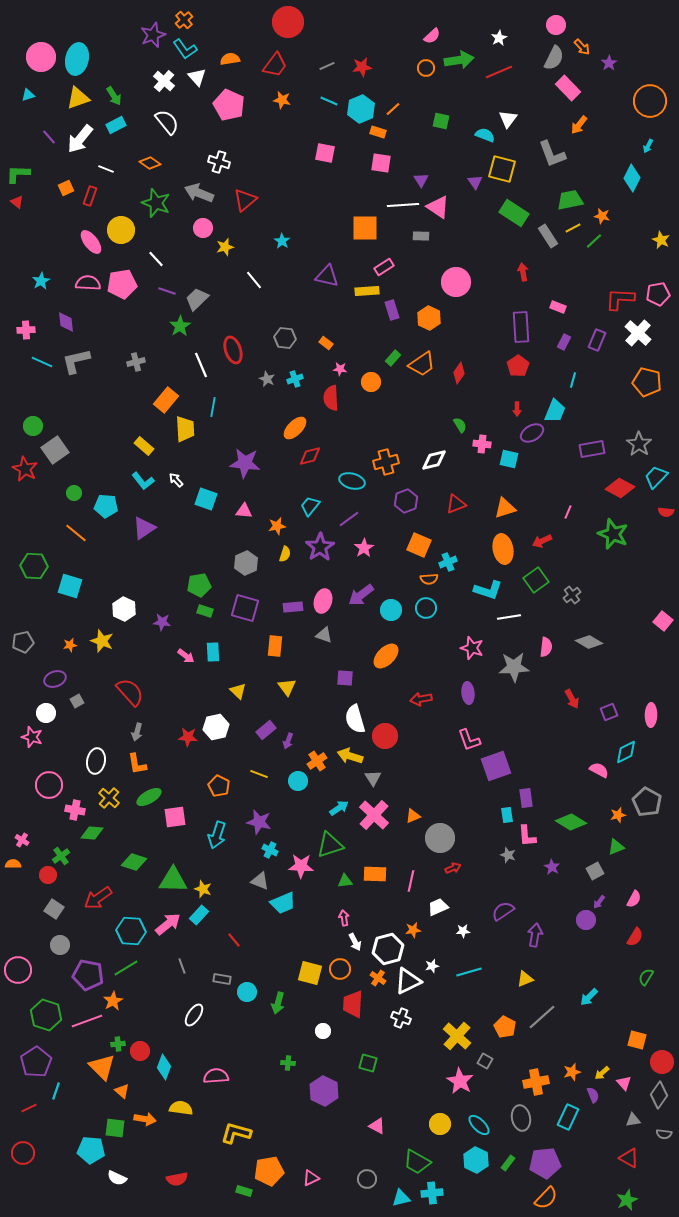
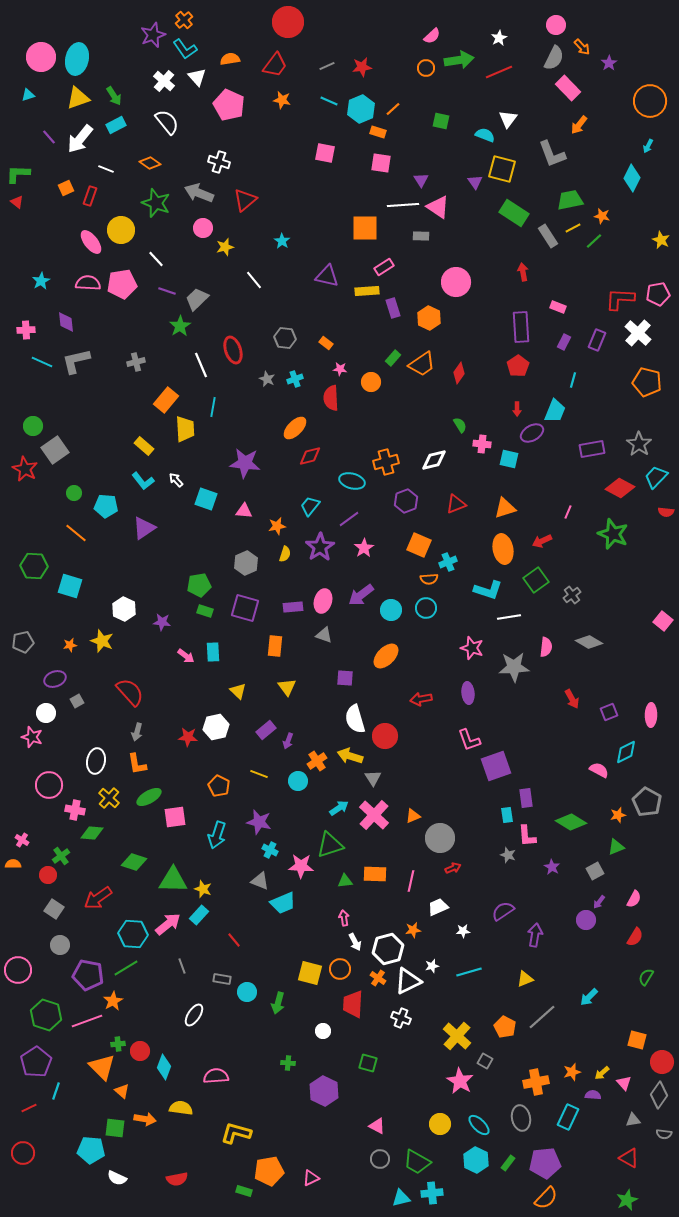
purple rectangle at (392, 310): moved 1 px right, 2 px up
cyan hexagon at (131, 931): moved 2 px right, 3 px down
purple semicircle at (593, 1095): rotated 63 degrees counterclockwise
gray circle at (367, 1179): moved 13 px right, 20 px up
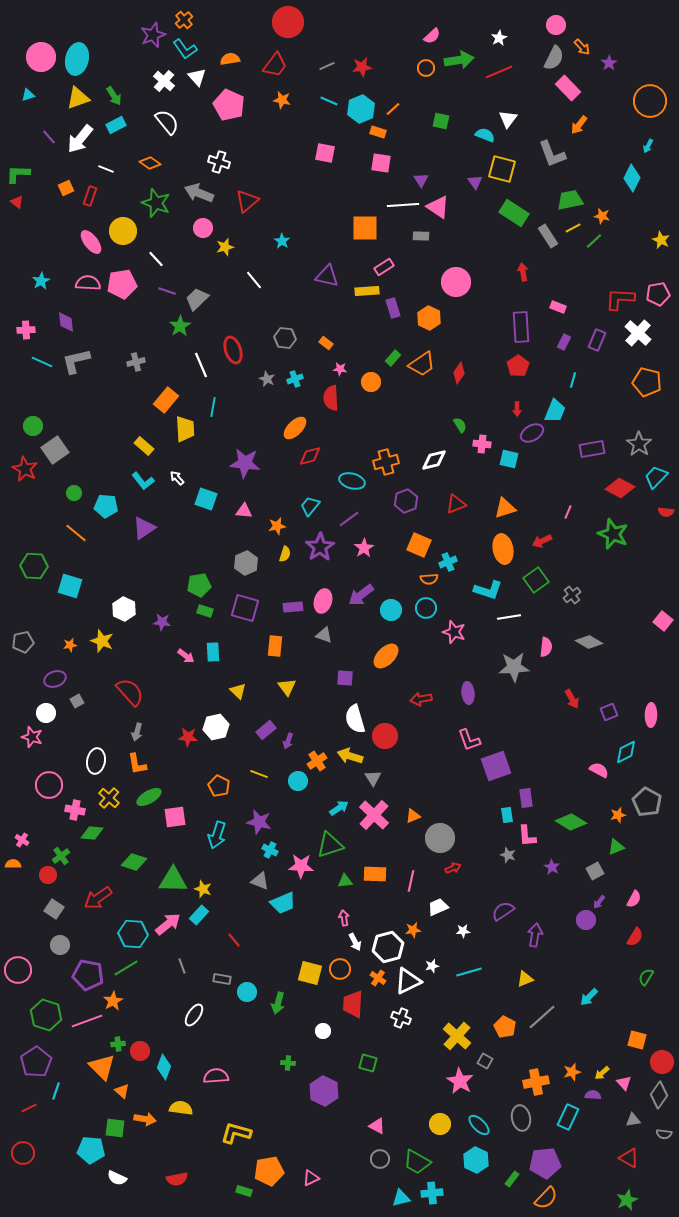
red triangle at (245, 200): moved 2 px right, 1 px down
yellow circle at (121, 230): moved 2 px right, 1 px down
white arrow at (176, 480): moved 1 px right, 2 px up
pink star at (472, 648): moved 18 px left, 16 px up
white hexagon at (388, 949): moved 2 px up
green rectangle at (508, 1163): moved 4 px right, 16 px down
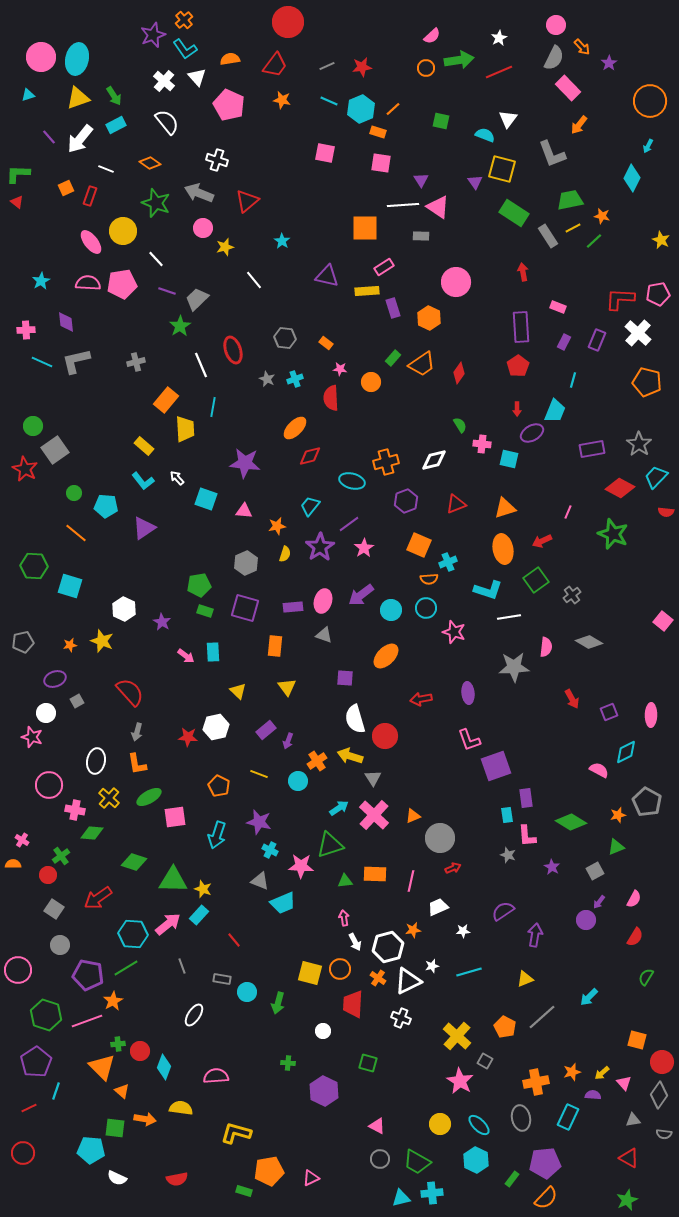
white cross at (219, 162): moved 2 px left, 2 px up
purple line at (349, 519): moved 5 px down
purple star at (162, 622): rotated 24 degrees clockwise
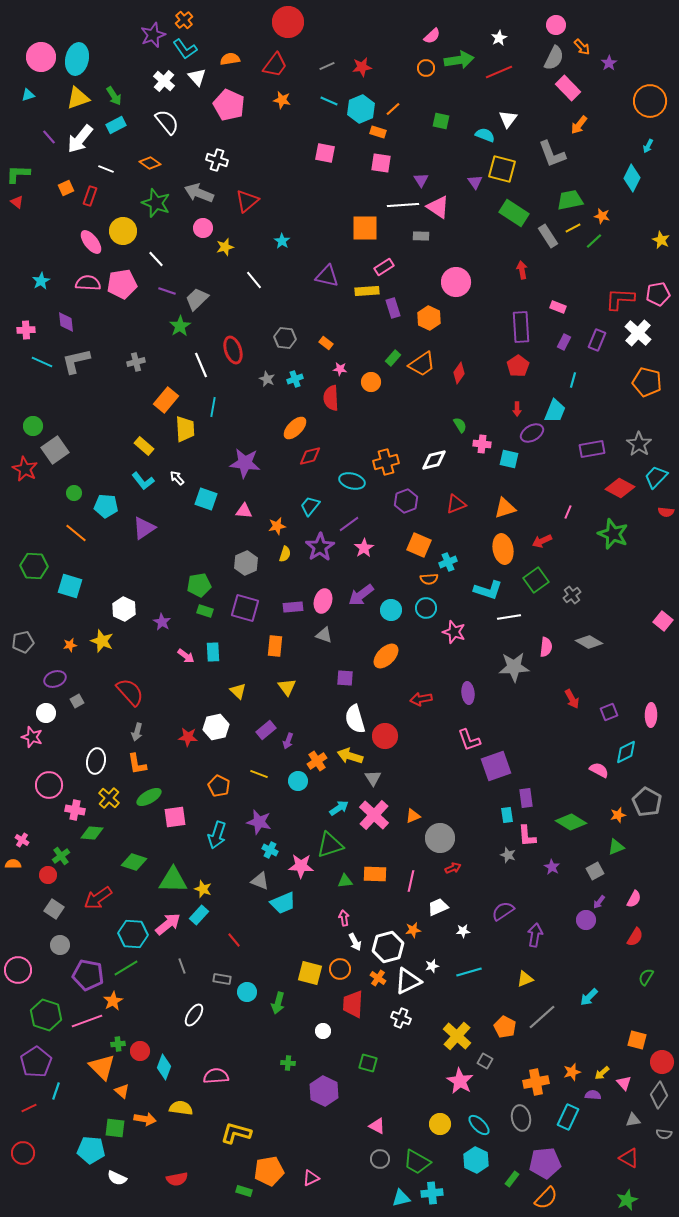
red arrow at (523, 272): moved 1 px left, 2 px up
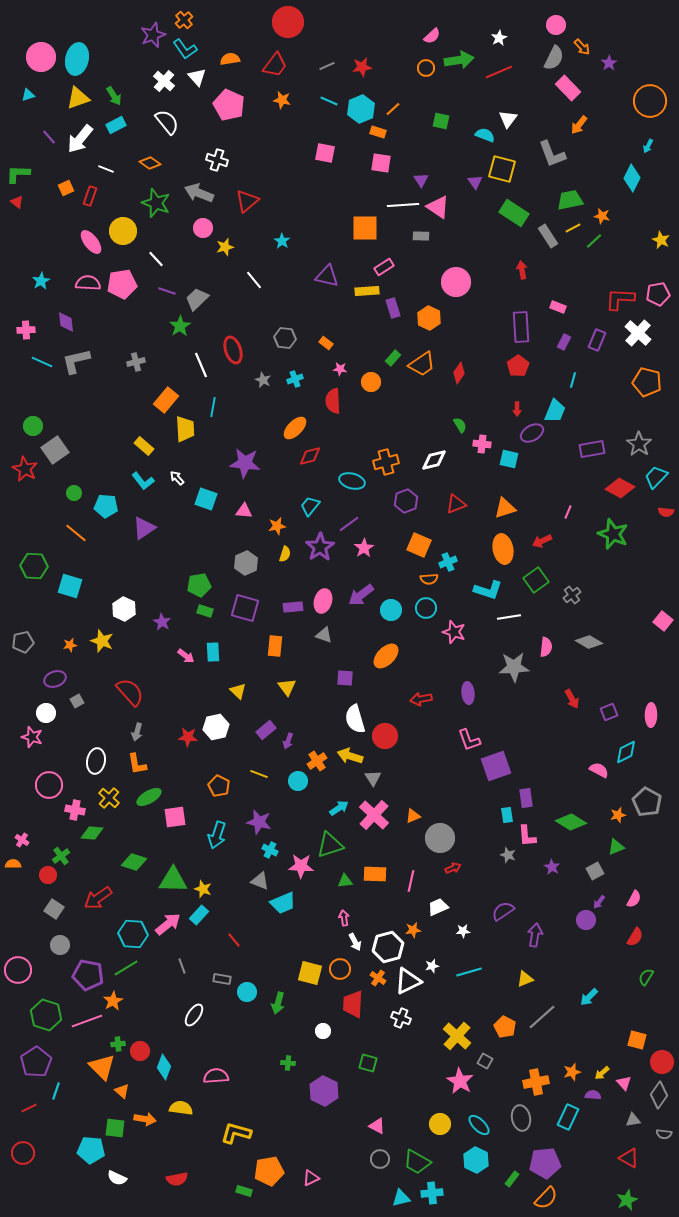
gray star at (267, 379): moved 4 px left, 1 px down
red semicircle at (331, 398): moved 2 px right, 3 px down
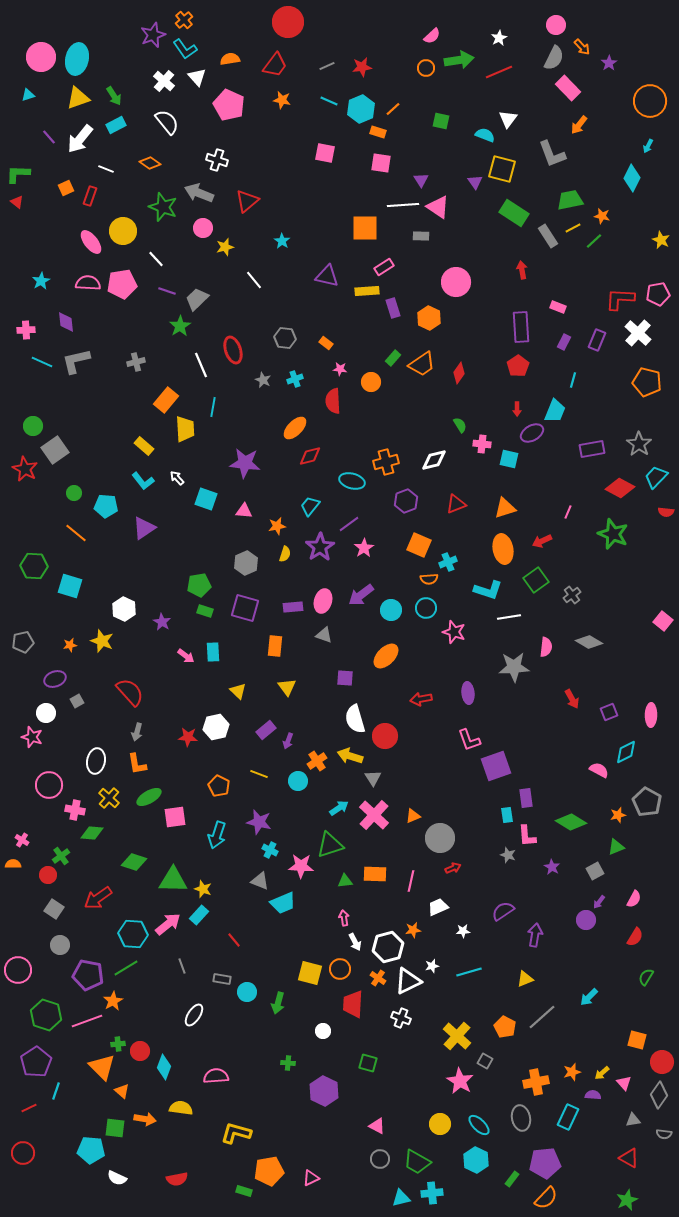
green star at (156, 203): moved 7 px right, 4 px down
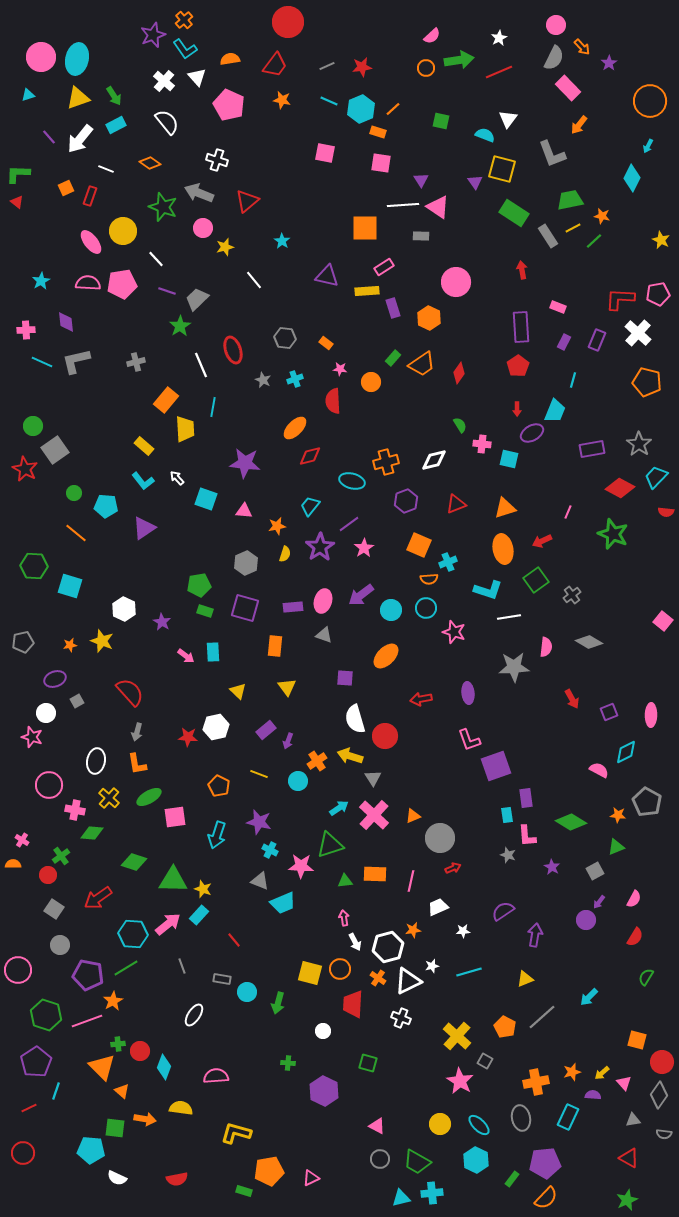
orange star at (618, 815): rotated 21 degrees clockwise
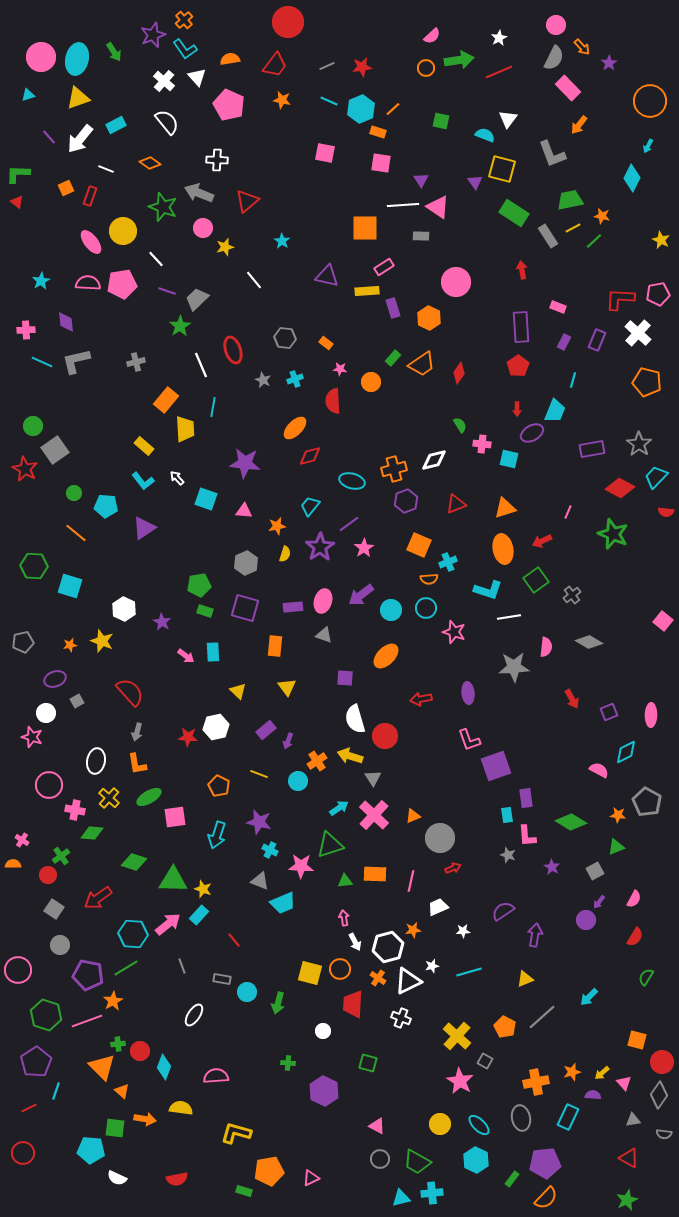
green arrow at (114, 96): moved 44 px up
white cross at (217, 160): rotated 15 degrees counterclockwise
orange cross at (386, 462): moved 8 px right, 7 px down
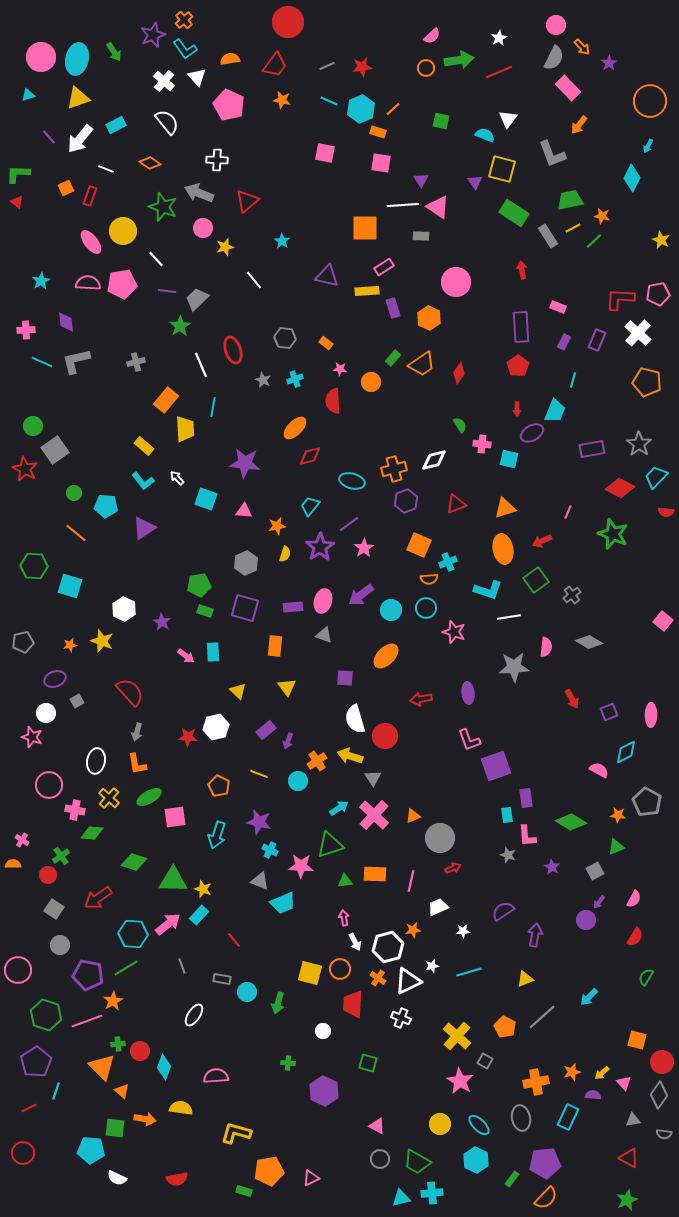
purple line at (167, 291): rotated 12 degrees counterclockwise
